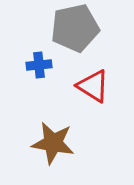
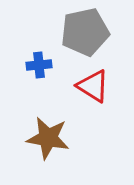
gray pentagon: moved 10 px right, 4 px down
brown star: moved 5 px left, 5 px up
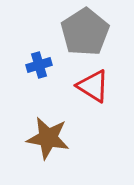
gray pentagon: rotated 21 degrees counterclockwise
blue cross: rotated 10 degrees counterclockwise
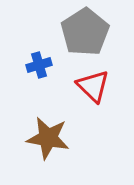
red triangle: rotated 12 degrees clockwise
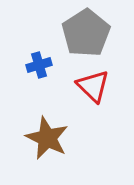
gray pentagon: moved 1 px right, 1 px down
brown star: moved 1 px left; rotated 15 degrees clockwise
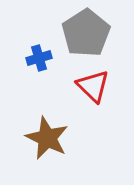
blue cross: moved 7 px up
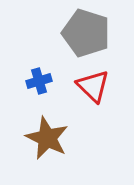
gray pentagon: rotated 21 degrees counterclockwise
blue cross: moved 23 px down
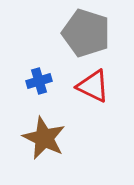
red triangle: rotated 18 degrees counterclockwise
brown star: moved 3 px left
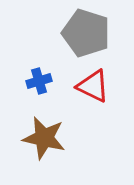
brown star: rotated 12 degrees counterclockwise
